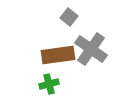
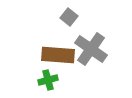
brown rectangle: rotated 12 degrees clockwise
green cross: moved 1 px left, 4 px up
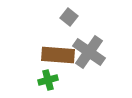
gray cross: moved 2 px left, 3 px down
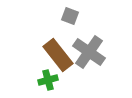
gray square: moved 1 px right, 1 px up; rotated 18 degrees counterclockwise
brown rectangle: rotated 48 degrees clockwise
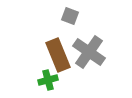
brown rectangle: rotated 16 degrees clockwise
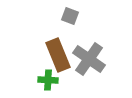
gray cross: moved 7 px down
green cross: rotated 18 degrees clockwise
